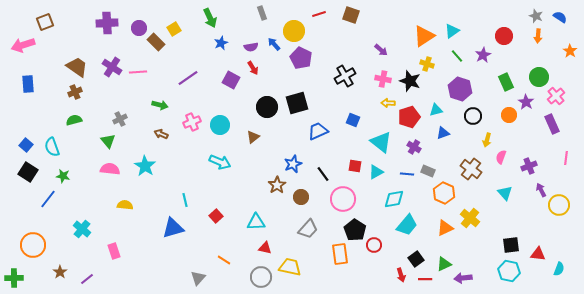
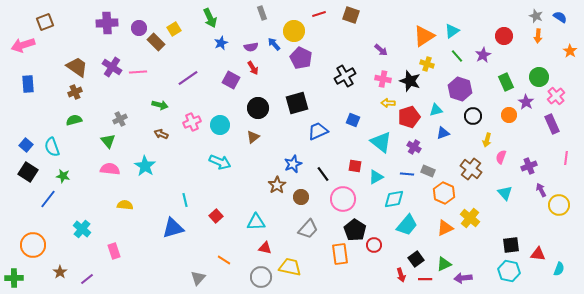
black circle at (267, 107): moved 9 px left, 1 px down
cyan triangle at (376, 172): moved 5 px down
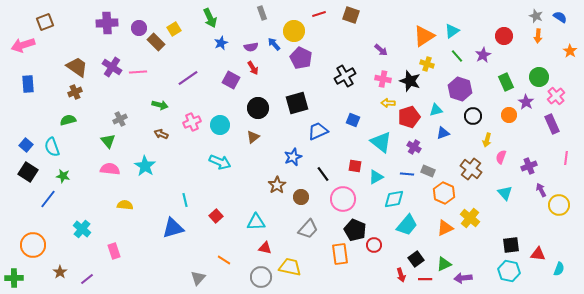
green semicircle at (74, 120): moved 6 px left
blue star at (293, 164): moved 7 px up
black pentagon at (355, 230): rotated 10 degrees counterclockwise
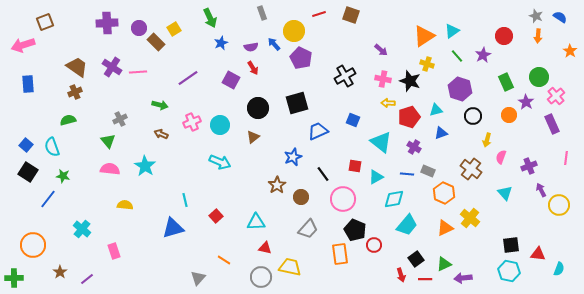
blue triangle at (443, 133): moved 2 px left
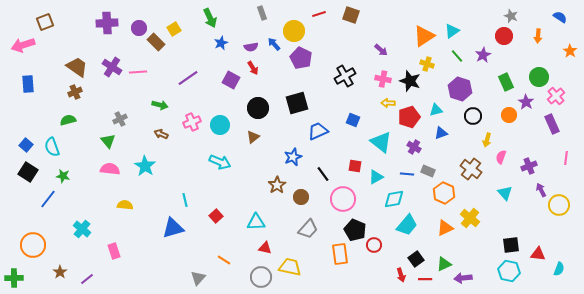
gray star at (536, 16): moved 25 px left
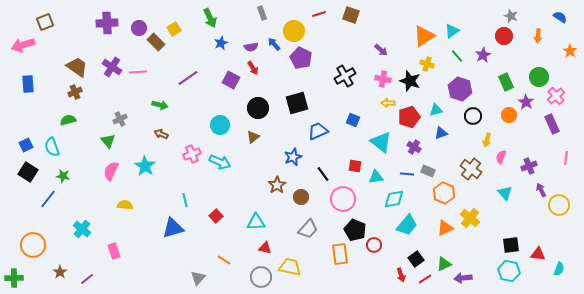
pink cross at (192, 122): moved 32 px down
blue square at (26, 145): rotated 24 degrees clockwise
pink semicircle at (110, 169): moved 1 px right, 2 px down; rotated 72 degrees counterclockwise
cyan triangle at (376, 177): rotated 21 degrees clockwise
red line at (425, 279): rotated 32 degrees counterclockwise
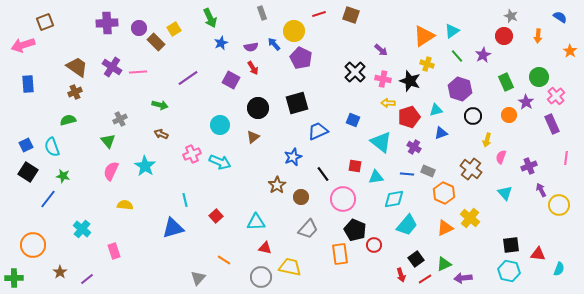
black cross at (345, 76): moved 10 px right, 4 px up; rotated 15 degrees counterclockwise
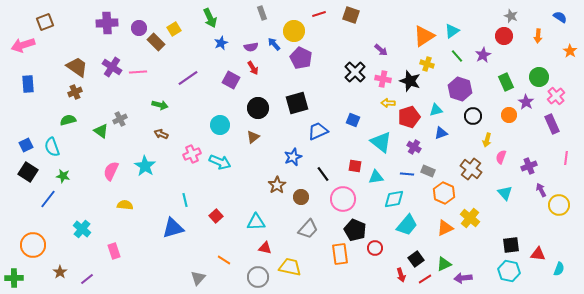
green triangle at (108, 141): moved 7 px left, 10 px up; rotated 14 degrees counterclockwise
red circle at (374, 245): moved 1 px right, 3 px down
gray circle at (261, 277): moved 3 px left
